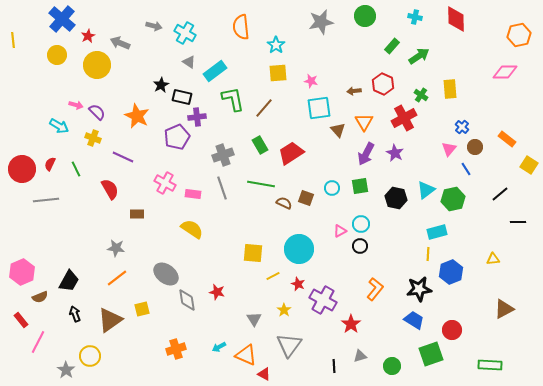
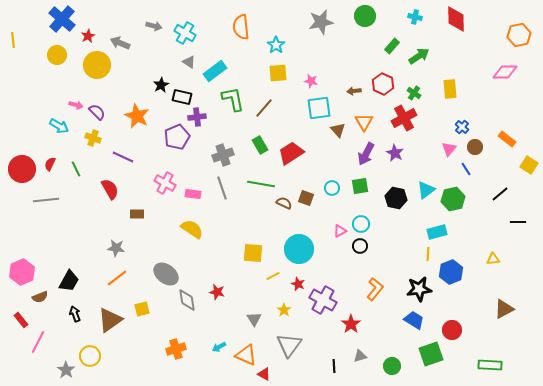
green cross at (421, 95): moved 7 px left, 2 px up
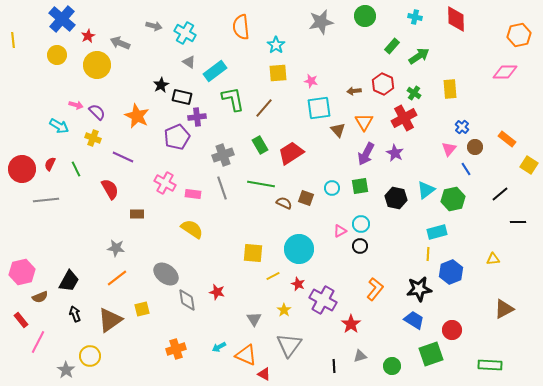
pink hexagon at (22, 272): rotated 10 degrees clockwise
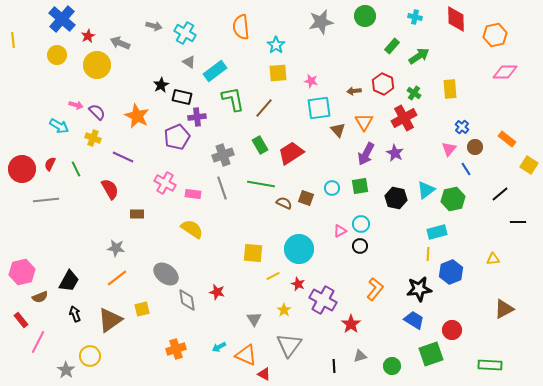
orange hexagon at (519, 35): moved 24 px left
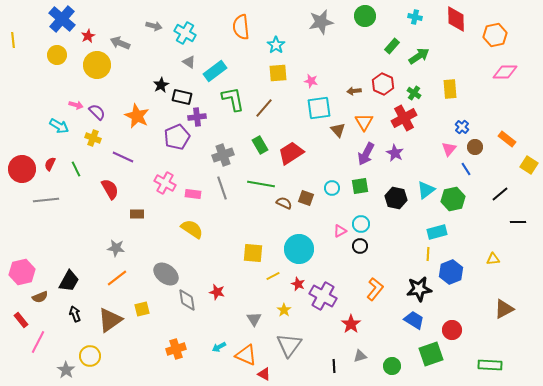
purple cross at (323, 300): moved 4 px up
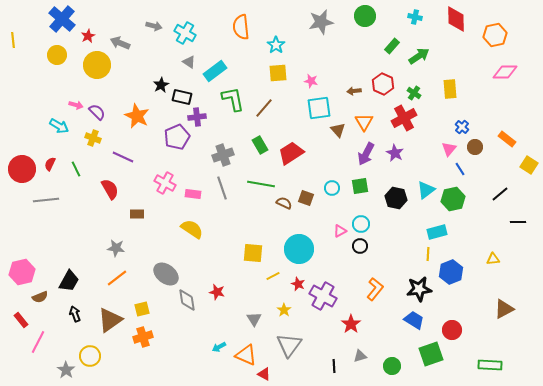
blue line at (466, 169): moved 6 px left
orange cross at (176, 349): moved 33 px left, 12 px up
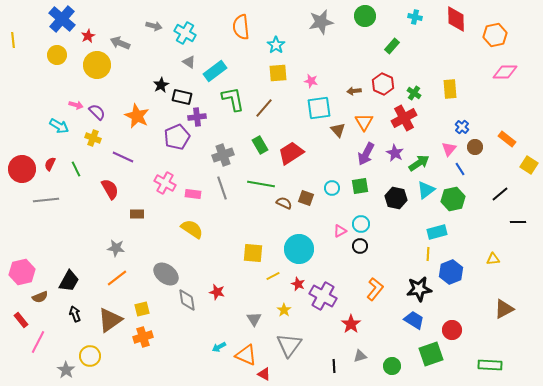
green arrow at (419, 56): moved 107 px down
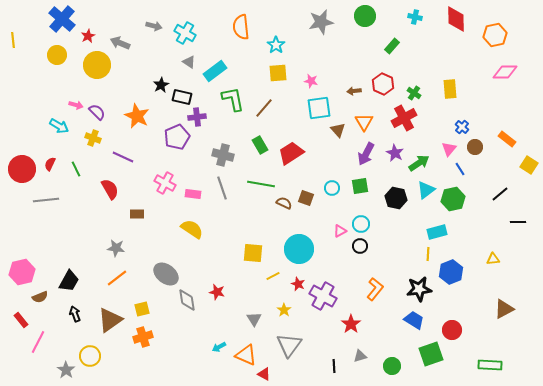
gray cross at (223, 155): rotated 35 degrees clockwise
